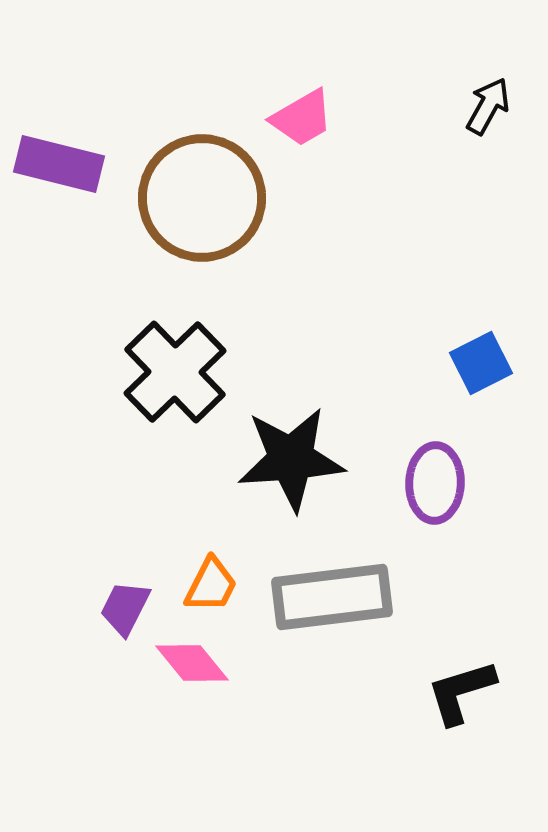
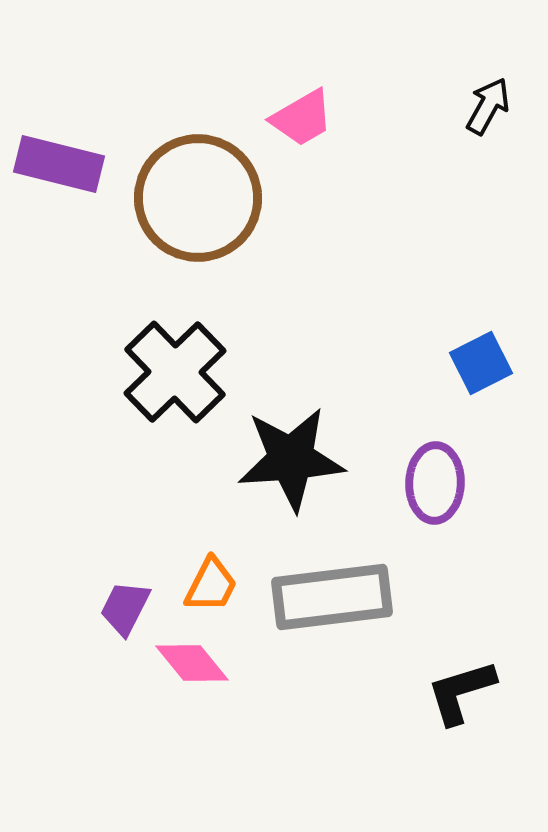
brown circle: moved 4 px left
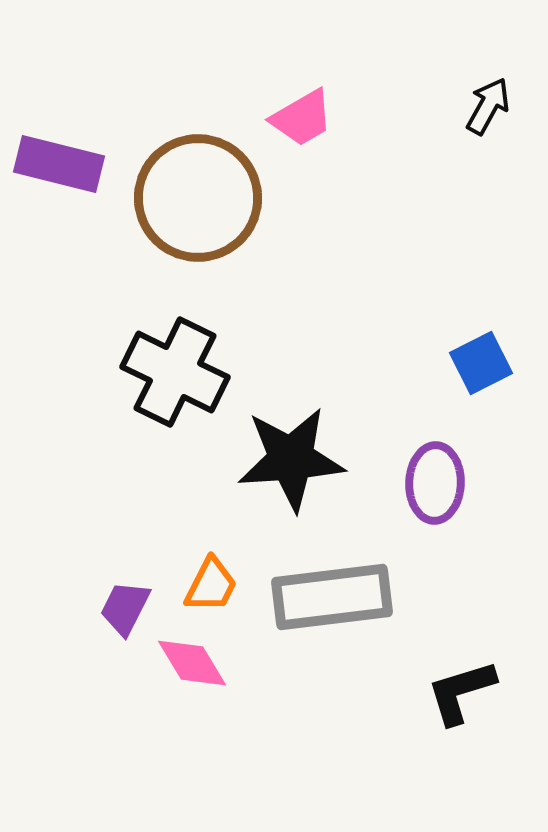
black cross: rotated 20 degrees counterclockwise
pink diamond: rotated 8 degrees clockwise
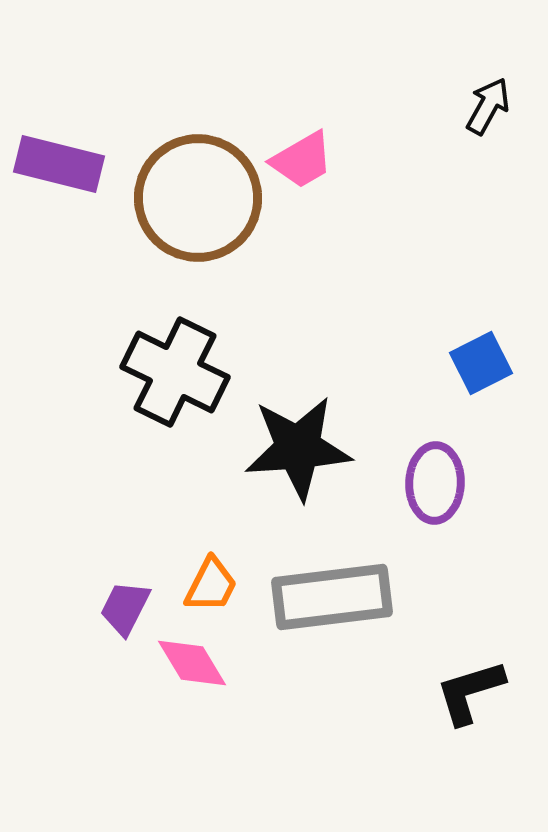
pink trapezoid: moved 42 px down
black star: moved 7 px right, 11 px up
black L-shape: moved 9 px right
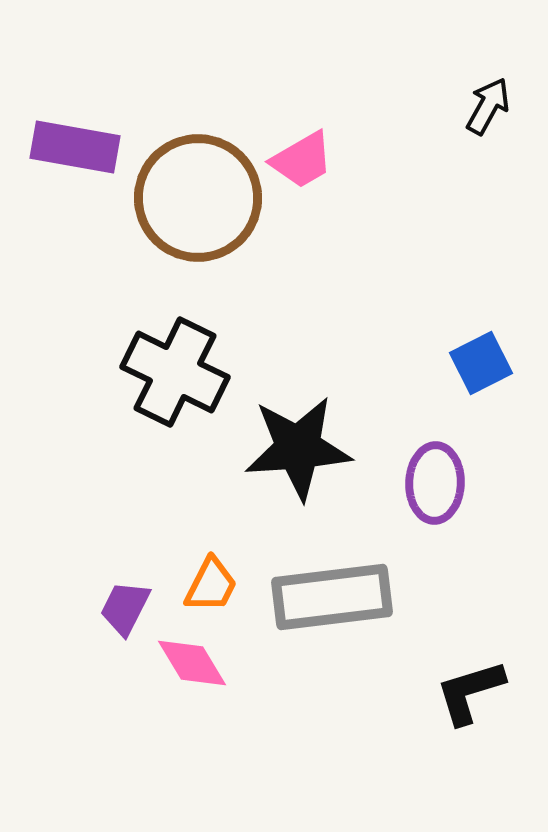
purple rectangle: moved 16 px right, 17 px up; rotated 4 degrees counterclockwise
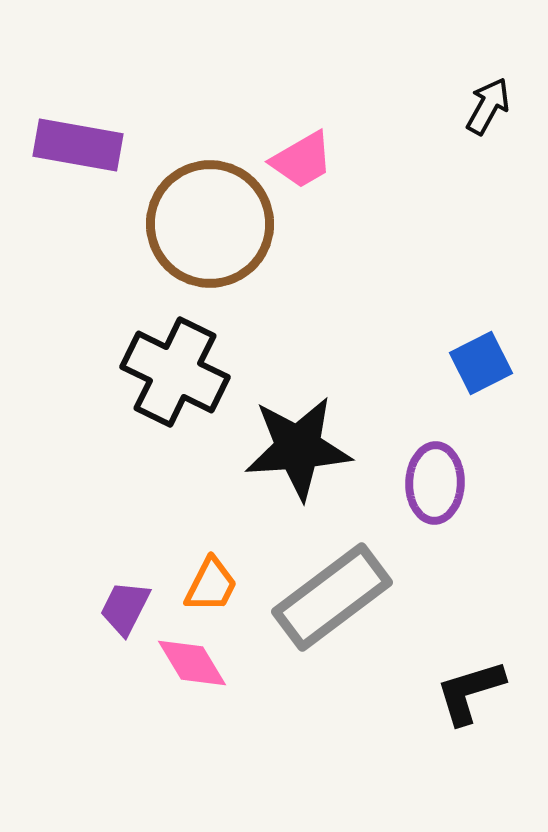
purple rectangle: moved 3 px right, 2 px up
brown circle: moved 12 px right, 26 px down
gray rectangle: rotated 30 degrees counterclockwise
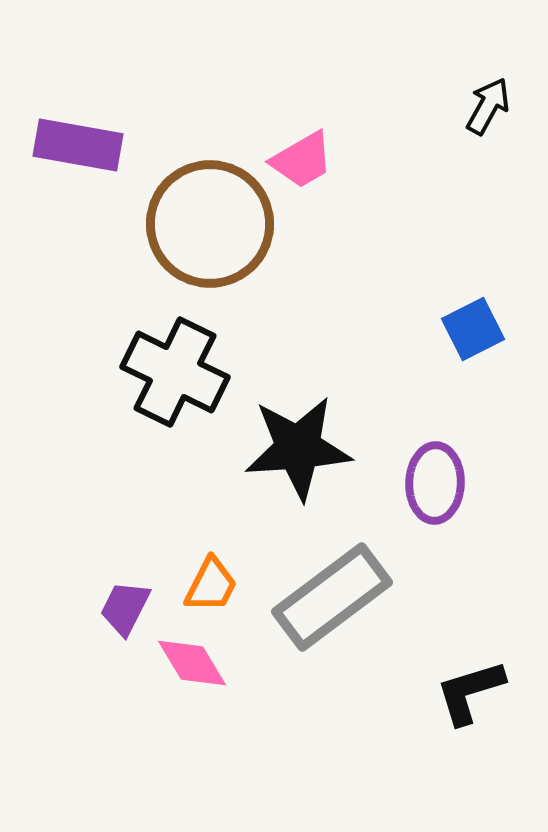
blue square: moved 8 px left, 34 px up
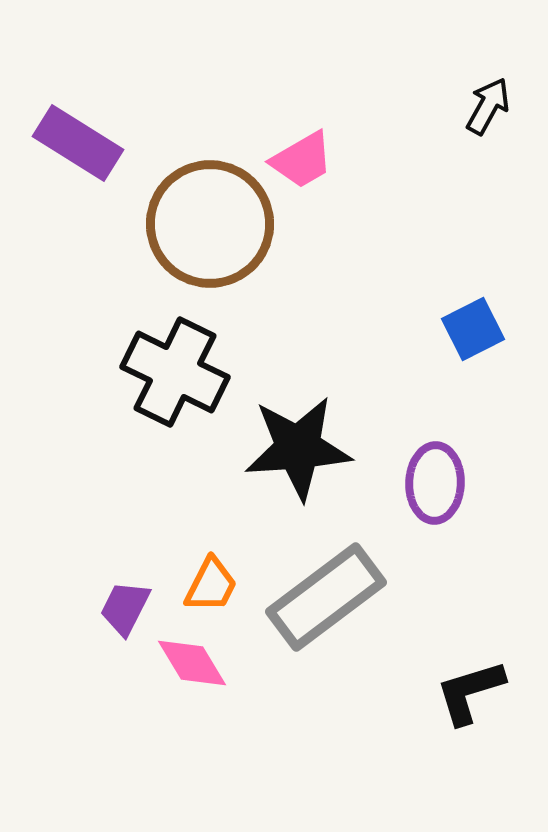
purple rectangle: moved 2 px up; rotated 22 degrees clockwise
gray rectangle: moved 6 px left
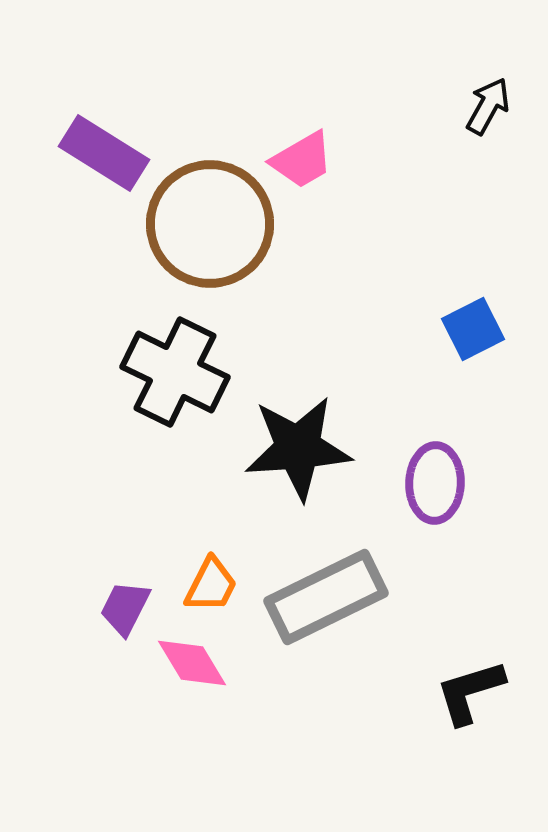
purple rectangle: moved 26 px right, 10 px down
gray rectangle: rotated 11 degrees clockwise
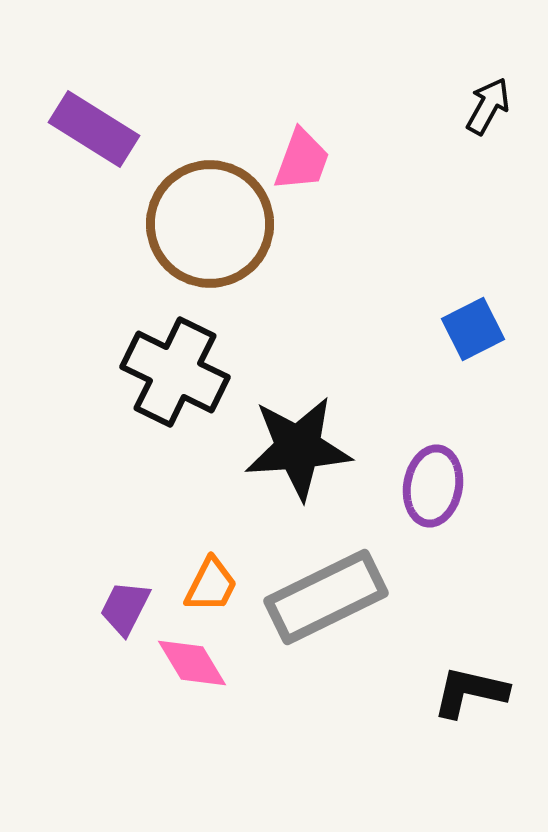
purple rectangle: moved 10 px left, 24 px up
pink trapezoid: rotated 40 degrees counterclockwise
purple ellipse: moved 2 px left, 3 px down; rotated 8 degrees clockwise
black L-shape: rotated 30 degrees clockwise
